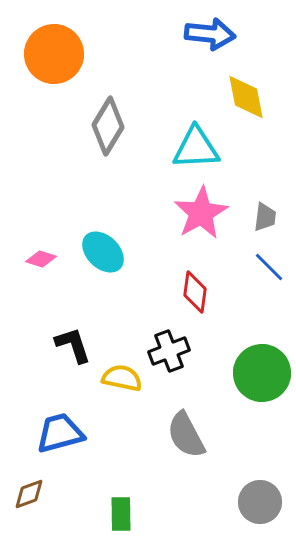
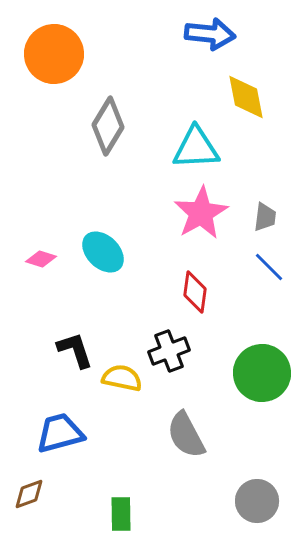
black L-shape: moved 2 px right, 5 px down
gray circle: moved 3 px left, 1 px up
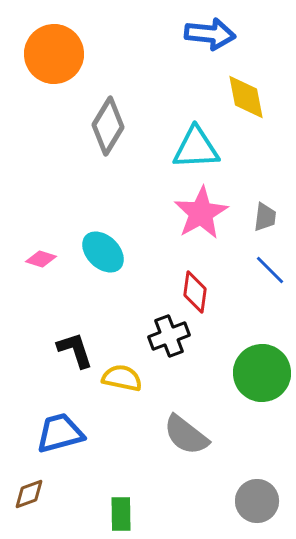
blue line: moved 1 px right, 3 px down
black cross: moved 15 px up
gray semicircle: rotated 24 degrees counterclockwise
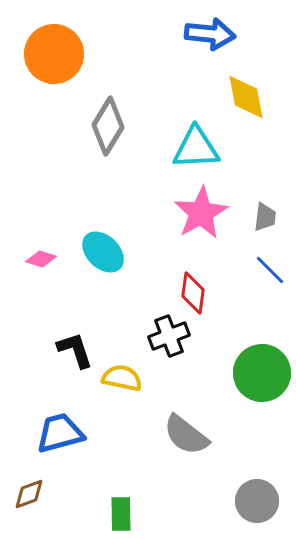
red diamond: moved 2 px left, 1 px down
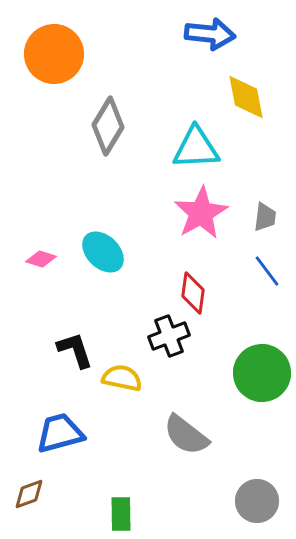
blue line: moved 3 px left, 1 px down; rotated 8 degrees clockwise
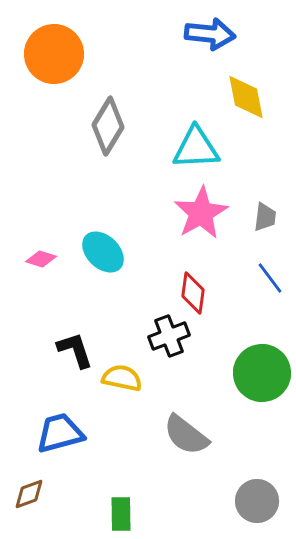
blue line: moved 3 px right, 7 px down
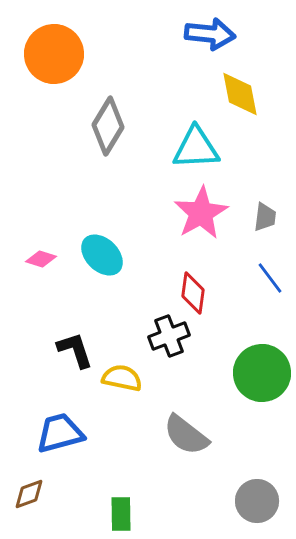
yellow diamond: moved 6 px left, 3 px up
cyan ellipse: moved 1 px left, 3 px down
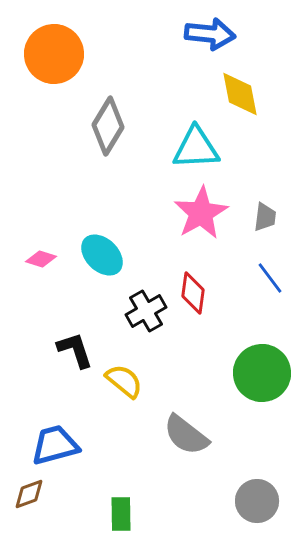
black cross: moved 23 px left, 25 px up; rotated 9 degrees counterclockwise
yellow semicircle: moved 2 px right, 3 px down; rotated 27 degrees clockwise
blue trapezoid: moved 5 px left, 12 px down
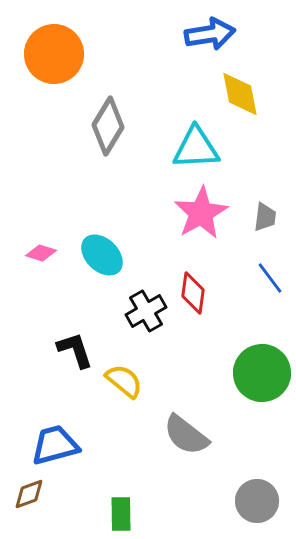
blue arrow: rotated 15 degrees counterclockwise
pink diamond: moved 6 px up
